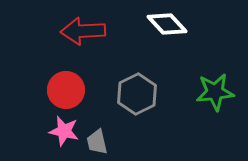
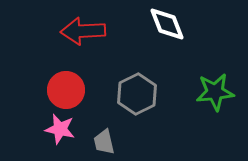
white diamond: rotated 21 degrees clockwise
pink star: moved 4 px left, 2 px up
gray trapezoid: moved 7 px right
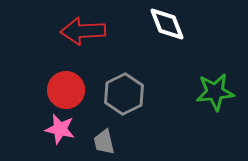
gray hexagon: moved 13 px left
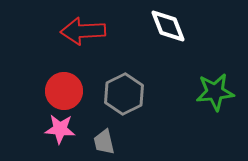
white diamond: moved 1 px right, 2 px down
red circle: moved 2 px left, 1 px down
pink star: rotated 8 degrees counterclockwise
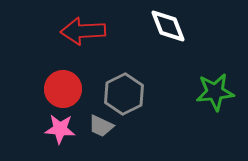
red circle: moved 1 px left, 2 px up
gray trapezoid: moved 3 px left, 16 px up; rotated 52 degrees counterclockwise
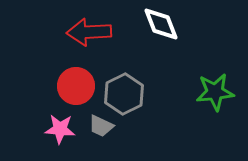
white diamond: moved 7 px left, 2 px up
red arrow: moved 6 px right, 1 px down
red circle: moved 13 px right, 3 px up
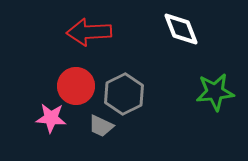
white diamond: moved 20 px right, 5 px down
pink star: moved 9 px left, 11 px up
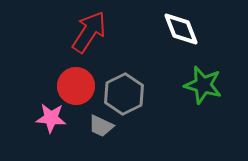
red arrow: rotated 126 degrees clockwise
green star: moved 12 px left, 7 px up; rotated 21 degrees clockwise
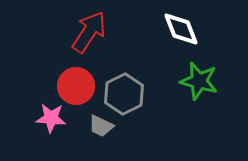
green star: moved 4 px left, 4 px up
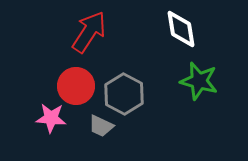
white diamond: rotated 12 degrees clockwise
gray hexagon: rotated 6 degrees counterclockwise
